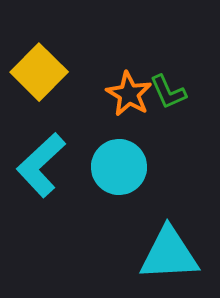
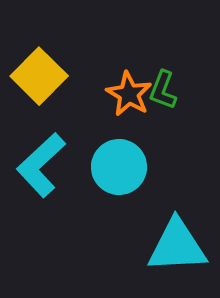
yellow square: moved 4 px down
green L-shape: moved 5 px left, 2 px up; rotated 45 degrees clockwise
cyan triangle: moved 8 px right, 8 px up
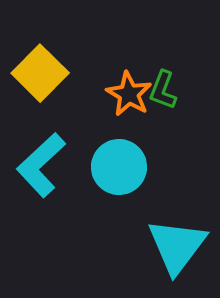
yellow square: moved 1 px right, 3 px up
cyan triangle: rotated 50 degrees counterclockwise
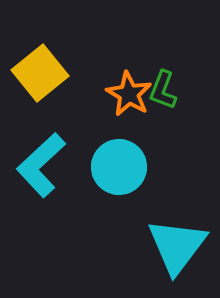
yellow square: rotated 6 degrees clockwise
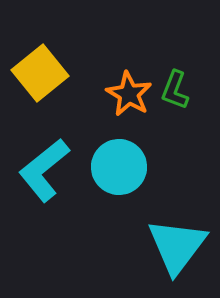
green L-shape: moved 12 px right
cyan L-shape: moved 3 px right, 5 px down; rotated 4 degrees clockwise
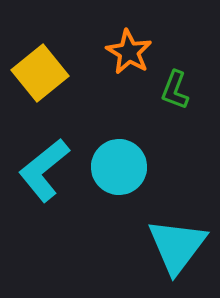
orange star: moved 42 px up
